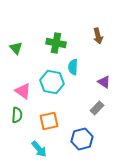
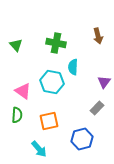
green triangle: moved 3 px up
purple triangle: rotated 32 degrees clockwise
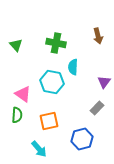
pink triangle: moved 3 px down
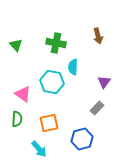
green semicircle: moved 4 px down
orange square: moved 2 px down
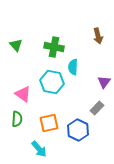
green cross: moved 2 px left, 4 px down
blue hexagon: moved 4 px left, 9 px up; rotated 20 degrees counterclockwise
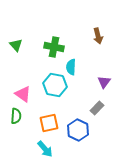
cyan semicircle: moved 2 px left
cyan hexagon: moved 3 px right, 3 px down
green semicircle: moved 1 px left, 3 px up
cyan arrow: moved 6 px right
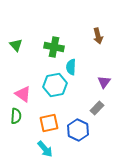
cyan hexagon: rotated 20 degrees counterclockwise
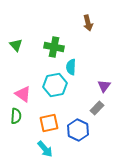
brown arrow: moved 10 px left, 13 px up
purple triangle: moved 4 px down
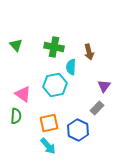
brown arrow: moved 1 px right, 29 px down
cyan arrow: moved 3 px right, 3 px up
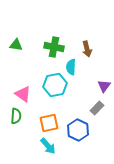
green triangle: rotated 40 degrees counterclockwise
brown arrow: moved 2 px left, 3 px up
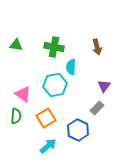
brown arrow: moved 10 px right, 2 px up
orange square: moved 3 px left, 5 px up; rotated 18 degrees counterclockwise
cyan arrow: rotated 90 degrees counterclockwise
